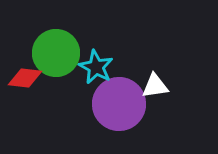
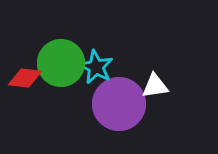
green circle: moved 5 px right, 10 px down
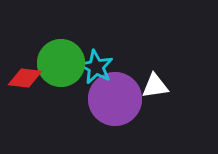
purple circle: moved 4 px left, 5 px up
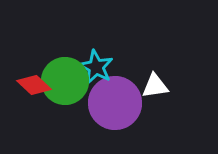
green circle: moved 4 px right, 18 px down
red diamond: moved 9 px right, 7 px down; rotated 36 degrees clockwise
purple circle: moved 4 px down
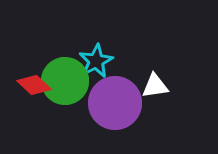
cyan star: moved 6 px up; rotated 16 degrees clockwise
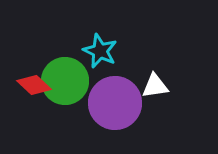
cyan star: moved 4 px right, 10 px up; rotated 20 degrees counterclockwise
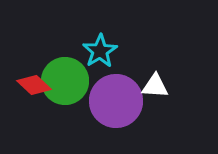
cyan star: rotated 16 degrees clockwise
white triangle: rotated 12 degrees clockwise
purple circle: moved 1 px right, 2 px up
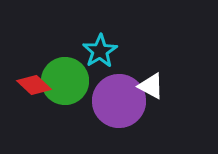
white triangle: moved 4 px left; rotated 24 degrees clockwise
purple circle: moved 3 px right
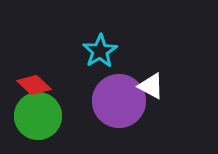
green circle: moved 27 px left, 35 px down
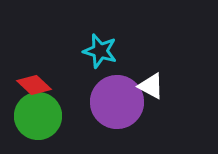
cyan star: rotated 24 degrees counterclockwise
purple circle: moved 2 px left, 1 px down
